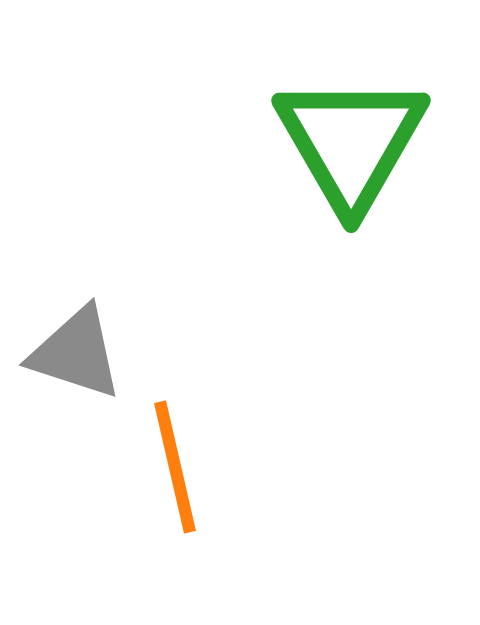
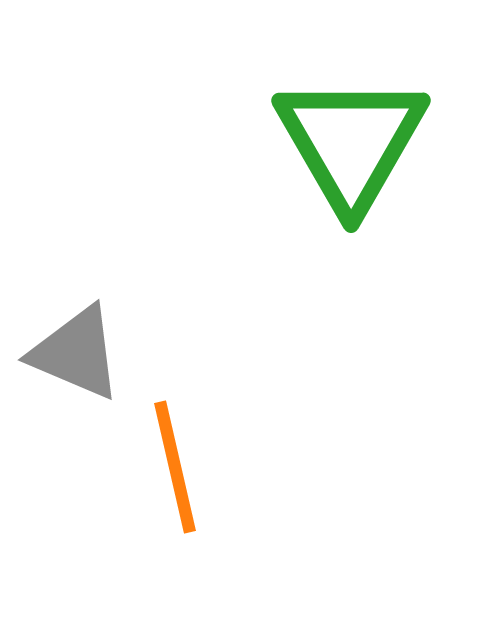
gray triangle: rotated 5 degrees clockwise
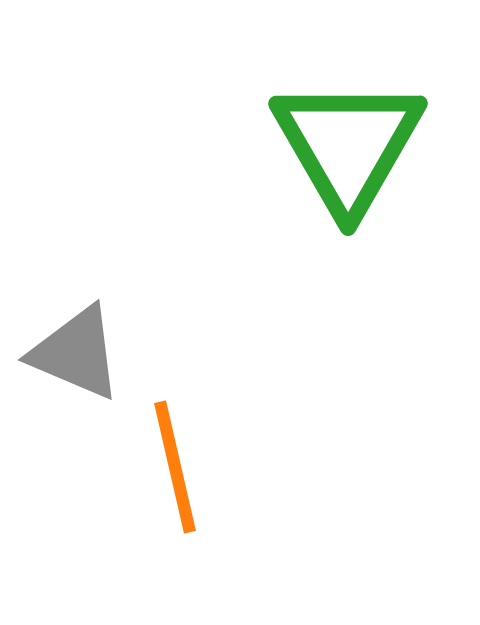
green triangle: moved 3 px left, 3 px down
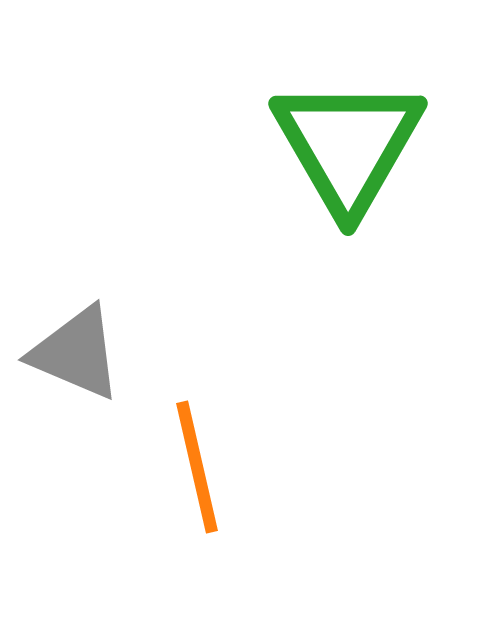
orange line: moved 22 px right
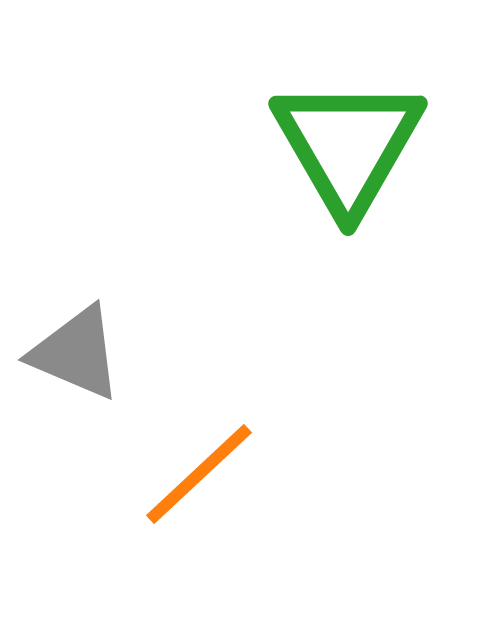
orange line: moved 2 px right, 7 px down; rotated 60 degrees clockwise
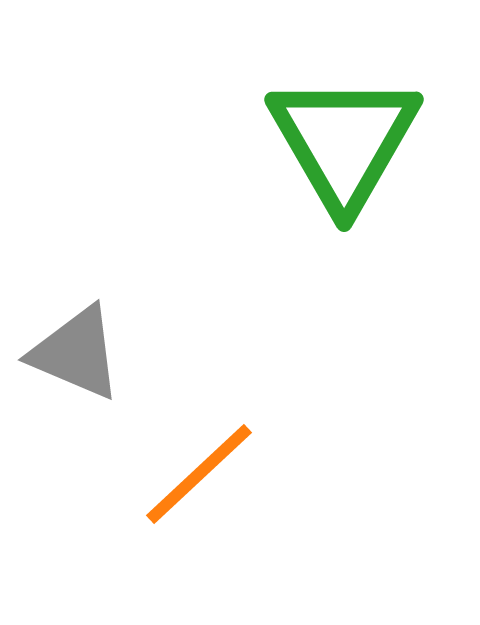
green triangle: moved 4 px left, 4 px up
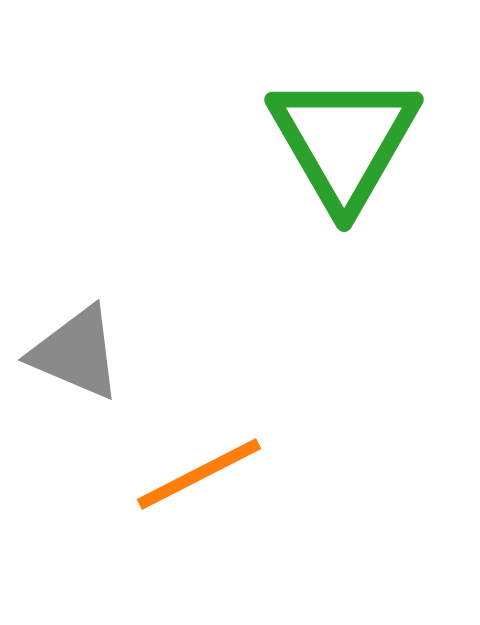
orange line: rotated 16 degrees clockwise
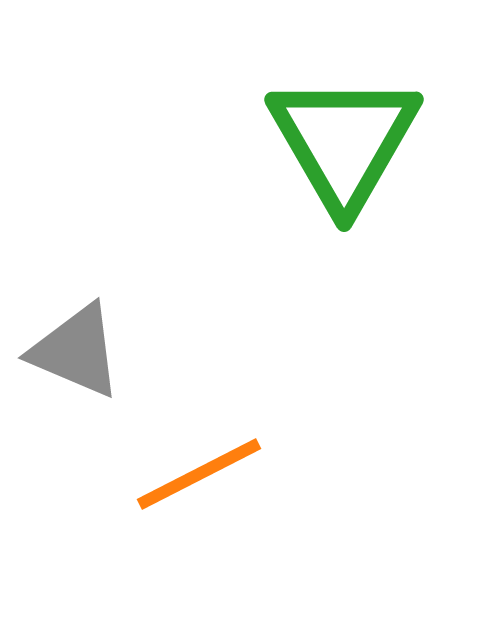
gray triangle: moved 2 px up
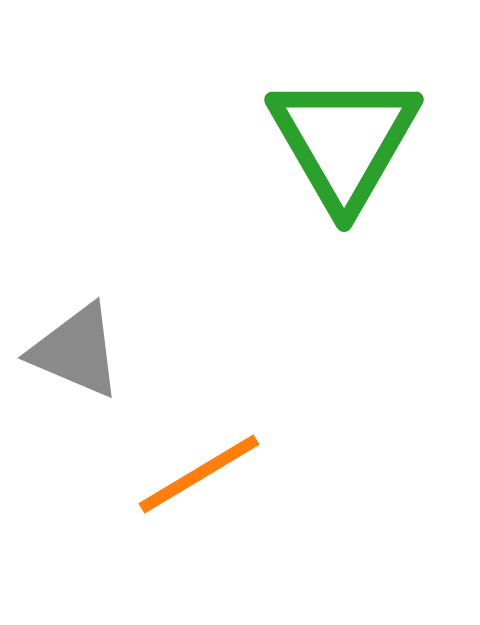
orange line: rotated 4 degrees counterclockwise
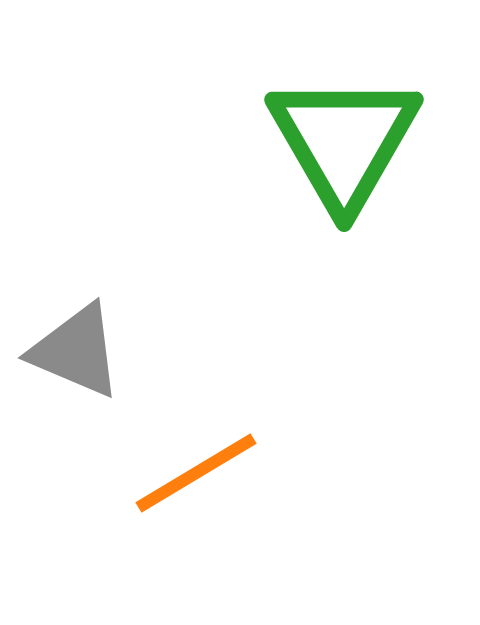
orange line: moved 3 px left, 1 px up
